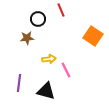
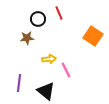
red line: moved 2 px left, 3 px down
black triangle: rotated 24 degrees clockwise
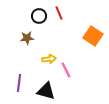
black circle: moved 1 px right, 3 px up
black triangle: rotated 24 degrees counterclockwise
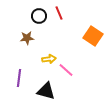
pink line: rotated 21 degrees counterclockwise
purple line: moved 5 px up
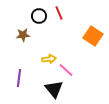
brown star: moved 4 px left, 3 px up
black triangle: moved 8 px right, 2 px up; rotated 36 degrees clockwise
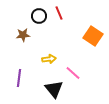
pink line: moved 7 px right, 3 px down
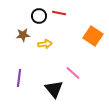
red line: rotated 56 degrees counterclockwise
yellow arrow: moved 4 px left, 15 px up
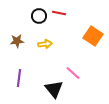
brown star: moved 6 px left, 6 px down
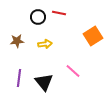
black circle: moved 1 px left, 1 px down
orange square: rotated 24 degrees clockwise
pink line: moved 2 px up
black triangle: moved 10 px left, 7 px up
